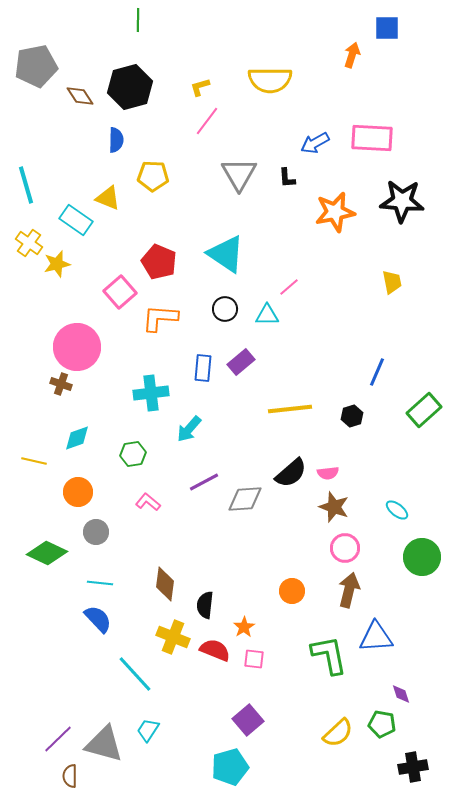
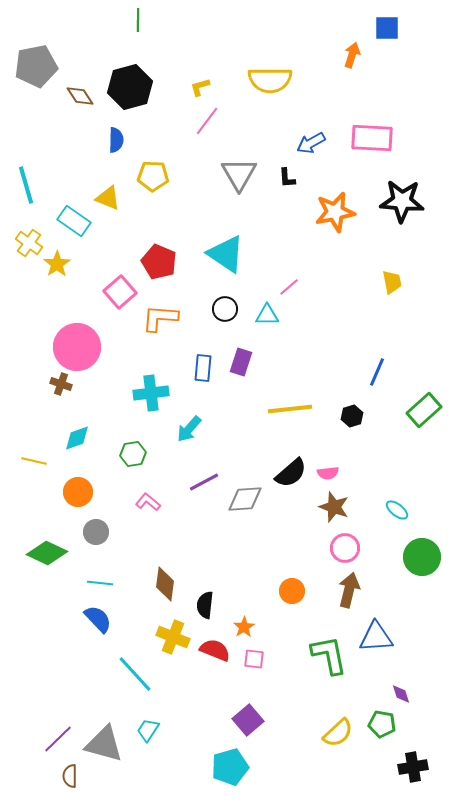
blue arrow at (315, 143): moved 4 px left
cyan rectangle at (76, 220): moved 2 px left, 1 px down
yellow star at (57, 264): rotated 20 degrees counterclockwise
purple rectangle at (241, 362): rotated 32 degrees counterclockwise
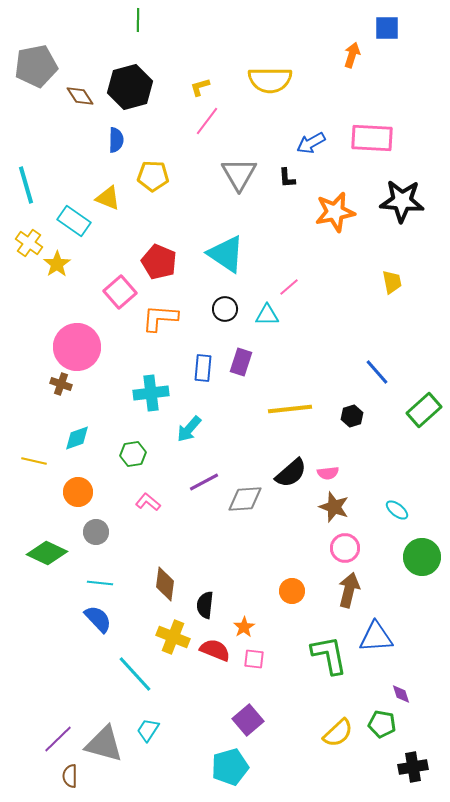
blue line at (377, 372): rotated 64 degrees counterclockwise
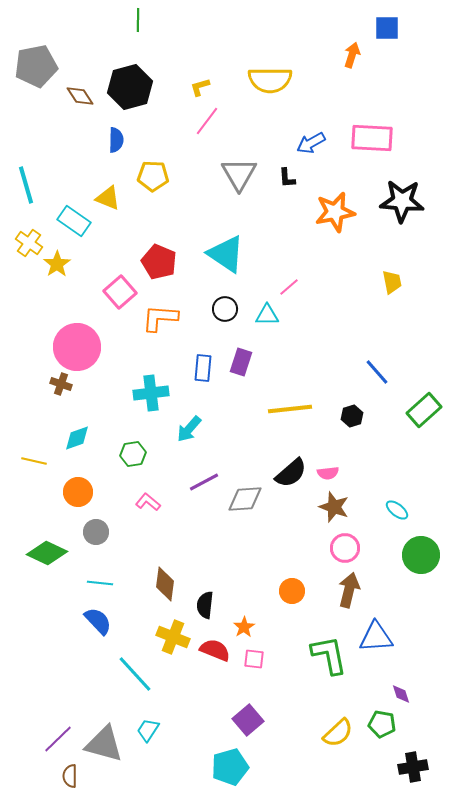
green circle at (422, 557): moved 1 px left, 2 px up
blue semicircle at (98, 619): moved 2 px down
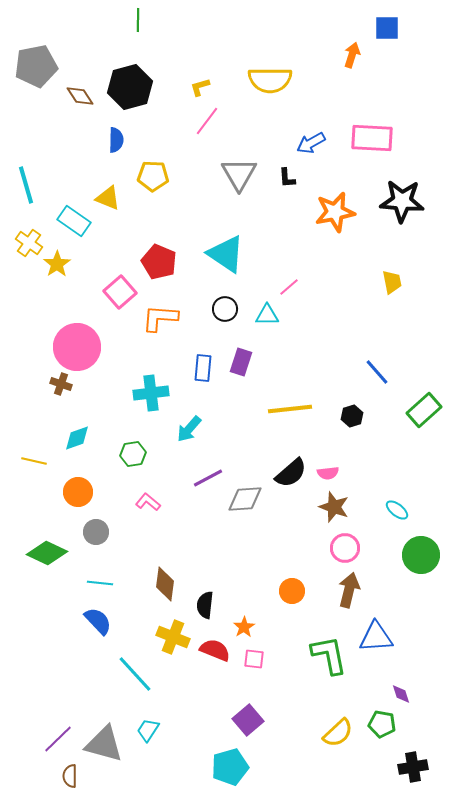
purple line at (204, 482): moved 4 px right, 4 px up
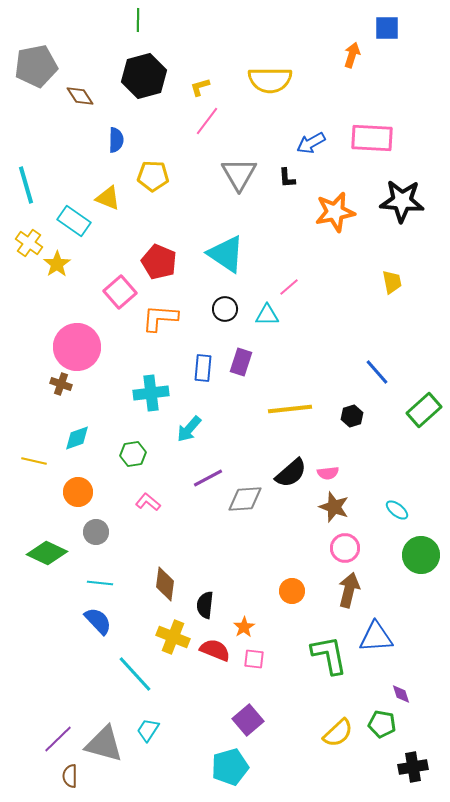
black hexagon at (130, 87): moved 14 px right, 11 px up
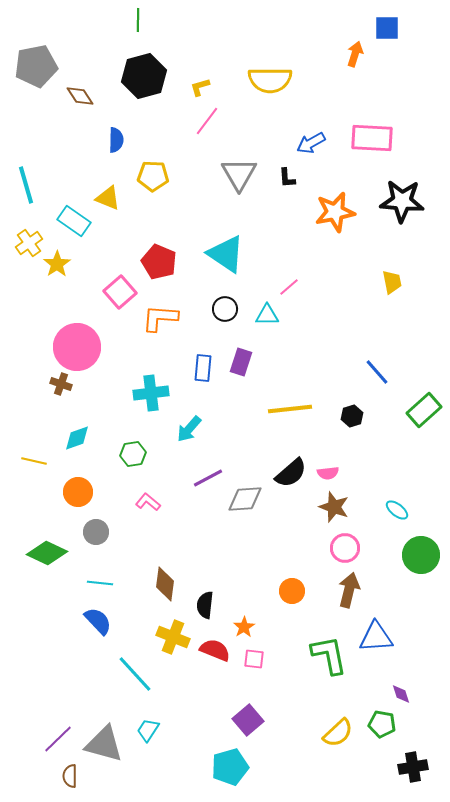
orange arrow at (352, 55): moved 3 px right, 1 px up
yellow cross at (29, 243): rotated 20 degrees clockwise
